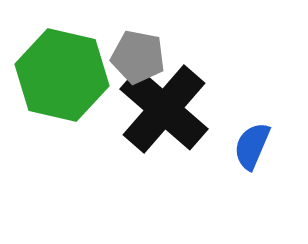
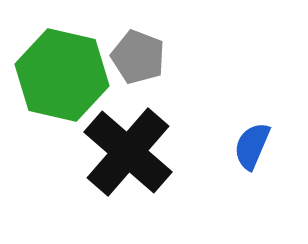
gray pentagon: rotated 10 degrees clockwise
black cross: moved 36 px left, 43 px down
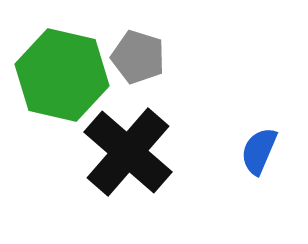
gray pentagon: rotated 4 degrees counterclockwise
blue semicircle: moved 7 px right, 5 px down
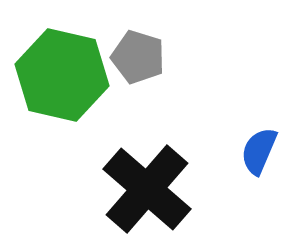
black cross: moved 19 px right, 37 px down
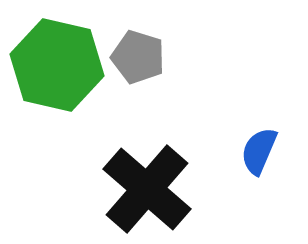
green hexagon: moved 5 px left, 10 px up
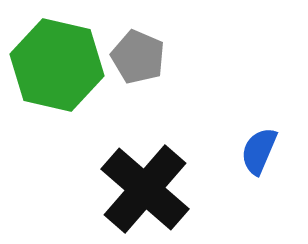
gray pentagon: rotated 6 degrees clockwise
black cross: moved 2 px left
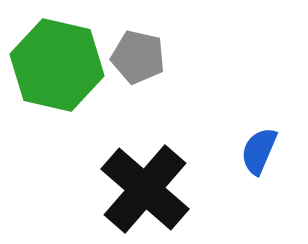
gray pentagon: rotated 10 degrees counterclockwise
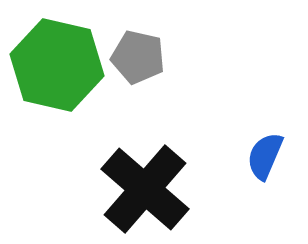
blue semicircle: moved 6 px right, 5 px down
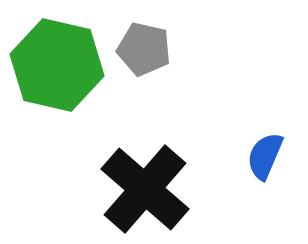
gray pentagon: moved 6 px right, 8 px up
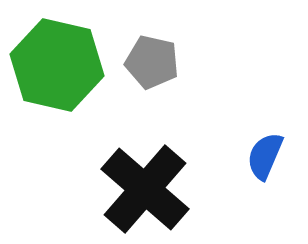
gray pentagon: moved 8 px right, 13 px down
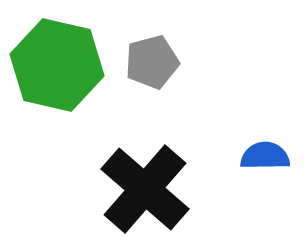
gray pentagon: rotated 28 degrees counterclockwise
blue semicircle: rotated 66 degrees clockwise
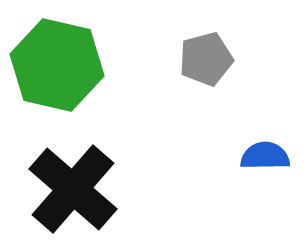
gray pentagon: moved 54 px right, 3 px up
black cross: moved 72 px left
